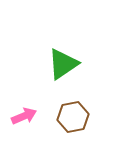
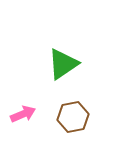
pink arrow: moved 1 px left, 2 px up
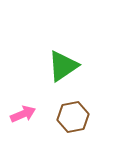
green triangle: moved 2 px down
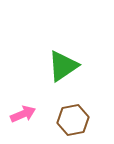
brown hexagon: moved 3 px down
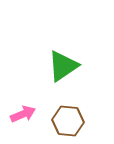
brown hexagon: moved 5 px left, 1 px down; rotated 16 degrees clockwise
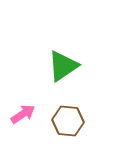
pink arrow: rotated 10 degrees counterclockwise
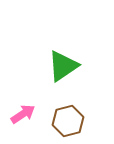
brown hexagon: rotated 20 degrees counterclockwise
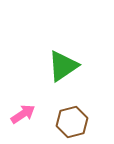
brown hexagon: moved 4 px right, 1 px down
